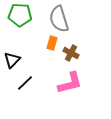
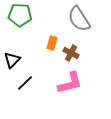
gray semicircle: moved 20 px right; rotated 16 degrees counterclockwise
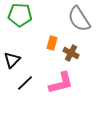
pink L-shape: moved 9 px left
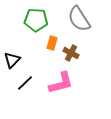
green pentagon: moved 16 px right, 5 px down
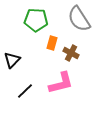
black line: moved 8 px down
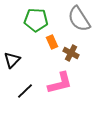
orange rectangle: moved 1 px up; rotated 40 degrees counterclockwise
pink L-shape: moved 1 px left
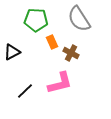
black triangle: moved 8 px up; rotated 18 degrees clockwise
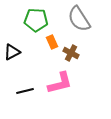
black line: rotated 30 degrees clockwise
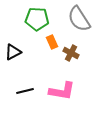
green pentagon: moved 1 px right, 1 px up
black triangle: moved 1 px right
pink L-shape: moved 2 px right, 8 px down; rotated 24 degrees clockwise
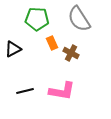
orange rectangle: moved 1 px down
black triangle: moved 3 px up
